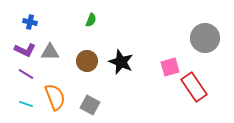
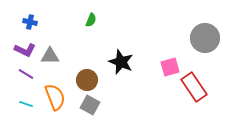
gray triangle: moved 4 px down
brown circle: moved 19 px down
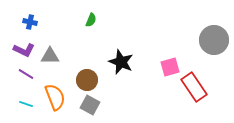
gray circle: moved 9 px right, 2 px down
purple L-shape: moved 1 px left
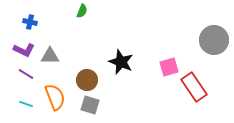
green semicircle: moved 9 px left, 9 px up
pink square: moved 1 px left
gray square: rotated 12 degrees counterclockwise
